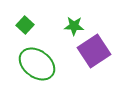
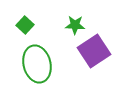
green star: moved 1 px right, 1 px up
green ellipse: rotated 39 degrees clockwise
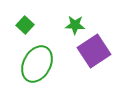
green ellipse: rotated 42 degrees clockwise
